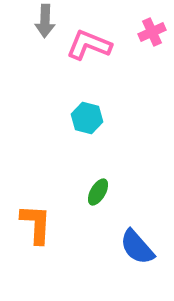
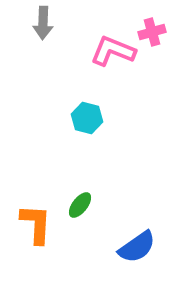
gray arrow: moved 2 px left, 2 px down
pink cross: rotated 8 degrees clockwise
pink L-shape: moved 24 px right, 6 px down
green ellipse: moved 18 px left, 13 px down; rotated 8 degrees clockwise
blue semicircle: rotated 84 degrees counterclockwise
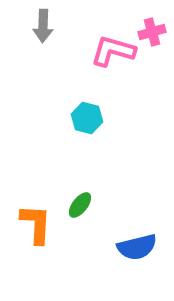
gray arrow: moved 3 px down
pink L-shape: rotated 6 degrees counterclockwise
blue semicircle: rotated 21 degrees clockwise
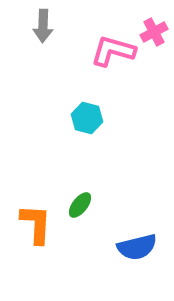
pink cross: moved 2 px right; rotated 12 degrees counterclockwise
